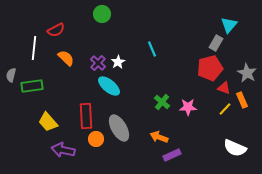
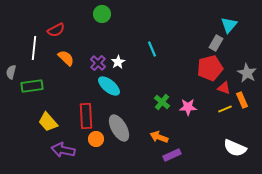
gray semicircle: moved 3 px up
yellow line: rotated 24 degrees clockwise
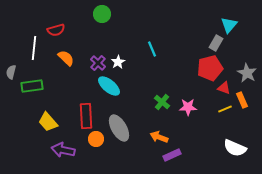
red semicircle: rotated 12 degrees clockwise
